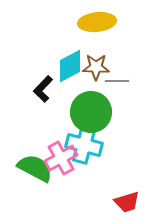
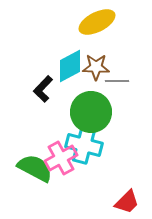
yellow ellipse: rotated 21 degrees counterclockwise
red trapezoid: rotated 28 degrees counterclockwise
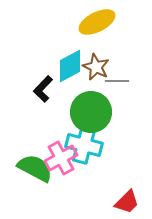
brown star: rotated 24 degrees clockwise
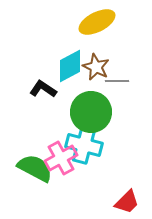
black L-shape: rotated 80 degrees clockwise
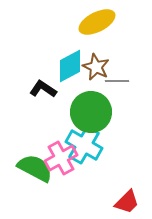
cyan cross: rotated 15 degrees clockwise
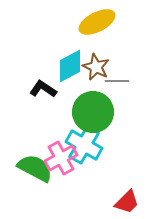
green circle: moved 2 px right
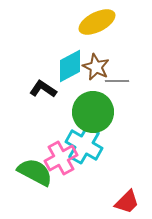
green semicircle: moved 4 px down
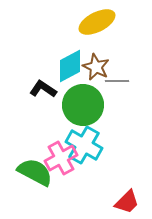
green circle: moved 10 px left, 7 px up
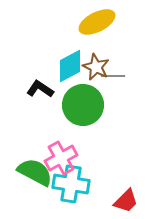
gray line: moved 4 px left, 5 px up
black L-shape: moved 3 px left
cyan cross: moved 13 px left, 39 px down; rotated 21 degrees counterclockwise
red trapezoid: moved 1 px left, 1 px up
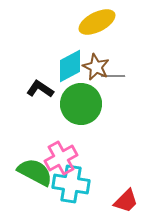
green circle: moved 2 px left, 1 px up
